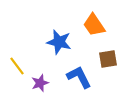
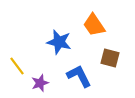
brown square: moved 2 px right, 1 px up; rotated 24 degrees clockwise
blue L-shape: moved 1 px up
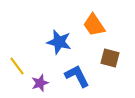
blue L-shape: moved 2 px left
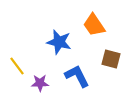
brown square: moved 1 px right, 1 px down
purple star: rotated 18 degrees clockwise
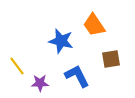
blue star: moved 2 px right, 1 px up
brown square: rotated 24 degrees counterclockwise
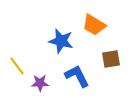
orange trapezoid: rotated 25 degrees counterclockwise
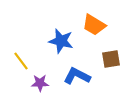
yellow line: moved 4 px right, 5 px up
blue L-shape: rotated 36 degrees counterclockwise
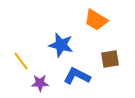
orange trapezoid: moved 2 px right, 5 px up
blue star: moved 4 px down
brown square: moved 1 px left
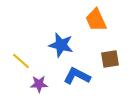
orange trapezoid: rotated 35 degrees clockwise
yellow line: rotated 12 degrees counterclockwise
purple star: moved 1 px left, 1 px down
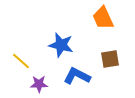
orange trapezoid: moved 7 px right, 2 px up
